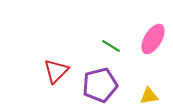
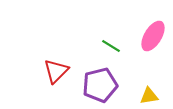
pink ellipse: moved 3 px up
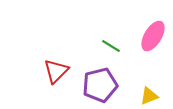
yellow triangle: rotated 12 degrees counterclockwise
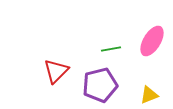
pink ellipse: moved 1 px left, 5 px down
green line: moved 3 px down; rotated 42 degrees counterclockwise
yellow triangle: moved 1 px up
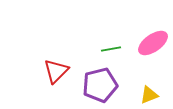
pink ellipse: moved 1 px right, 2 px down; rotated 24 degrees clockwise
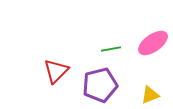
yellow triangle: moved 1 px right
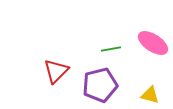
pink ellipse: rotated 68 degrees clockwise
yellow triangle: rotated 36 degrees clockwise
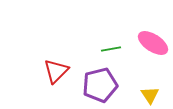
yellow triangle: rotated 42 degrees clockwise
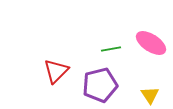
pink ellipse: moved 2 px left
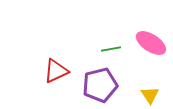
red triangle: rotated 20 degrees clockwise
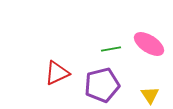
pink ellipse: moved 2 px left, 1 px down
red triangle: moved 1 px right, 2 px down
purple pentagon: moved 2 px right
